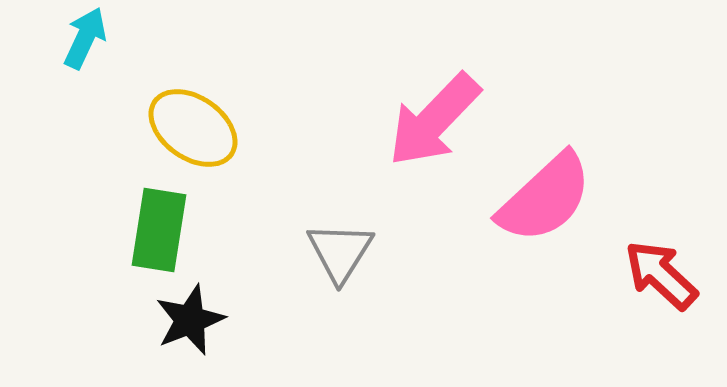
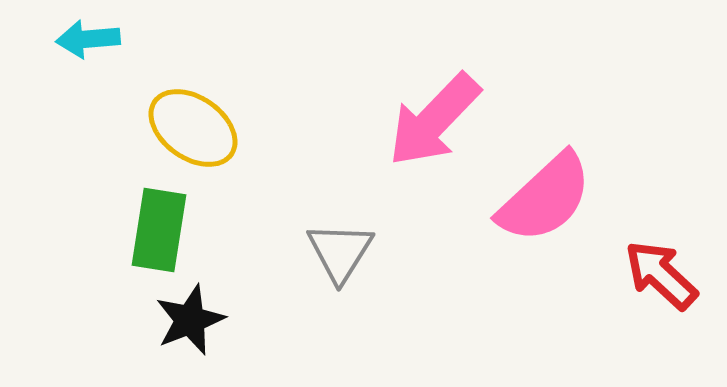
cyan arrow: moved 3 px right, 1 px down; rotated 120 degrees counterclockwise
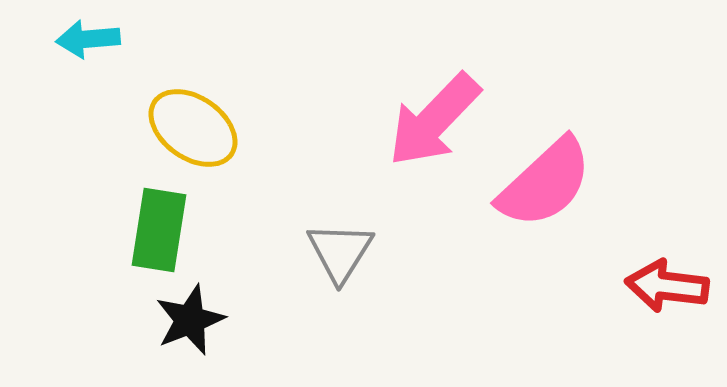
pink semicircle: moved 15 px up
red arrow: moved 6 px right, 11 px down; rotated 36 degrees counterclockwise
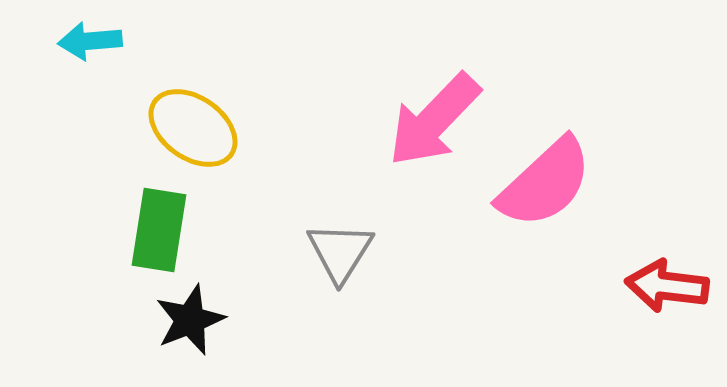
cyan arrow: moved 2 px right, 2 px down
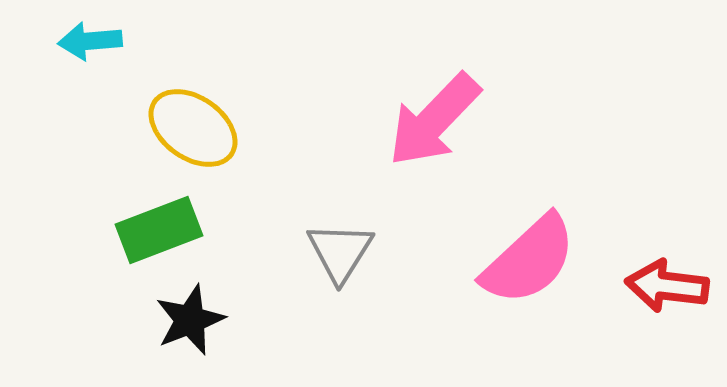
pink semicircle: moved 16 px left, 77 px down
green rectangle: rotated 60 degrees clockwise
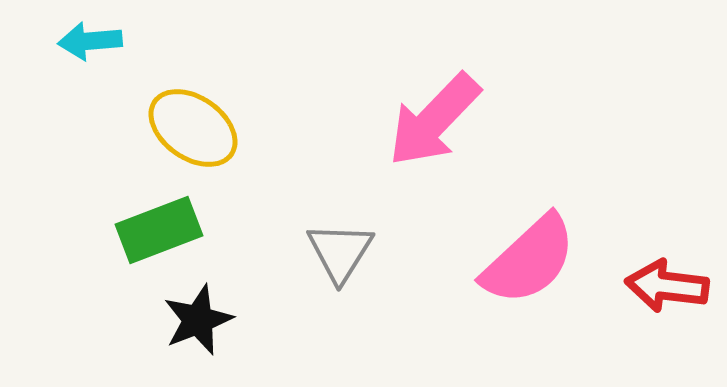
black star: moved 8 px right
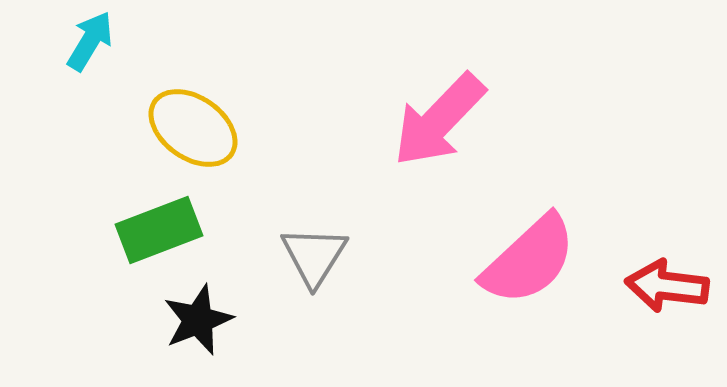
cyan arrow: rotated 126 degrees clockwise
pink arrow: moved 5 px right
gray triangle: moved 26 px left, 4 px down
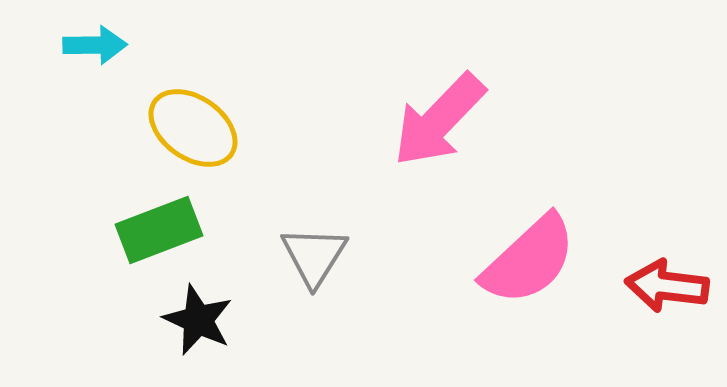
cyan arrow: moved 5 px right, 4 px down; rotated 58 degrees clockwise
black star: rotated 26 degrees counterclockwise
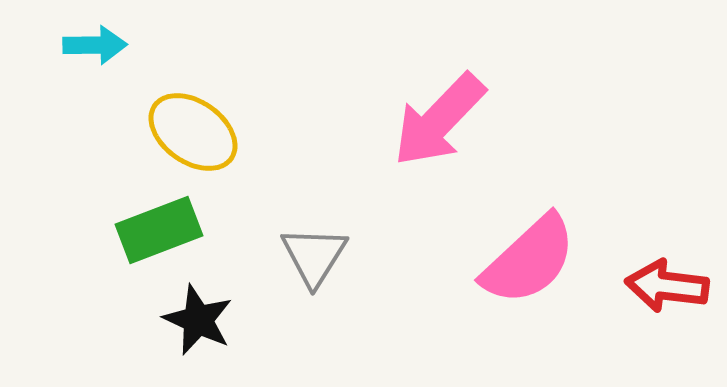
yellow ellipse: moved 4 px down
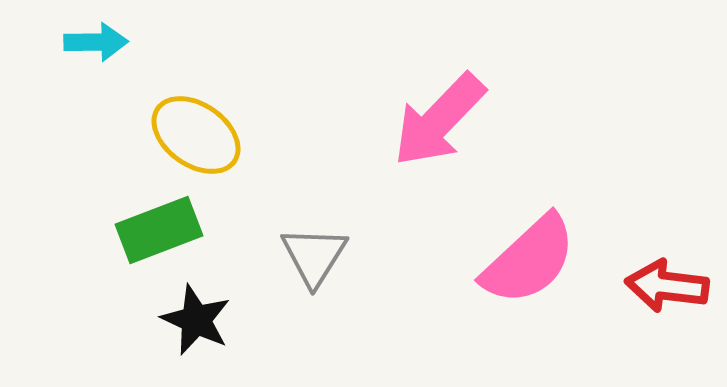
cyan arrow: moved 1 px right, 3 px up
yellow ellipse: moved 3 px right, 3 px down
black star: moved 2 px left
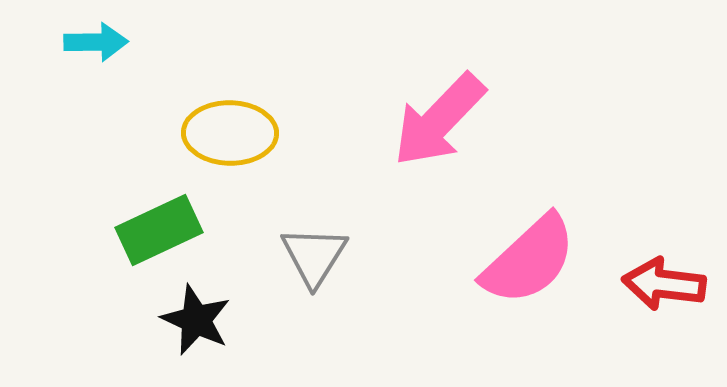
yellow ellipse: moved 34 px right, 2 px up; rotated 34 degrees counterclockwise
green rectangle: rotated 4 degrees counterclockwise
red arrow: moved 3 px left, 2 px up
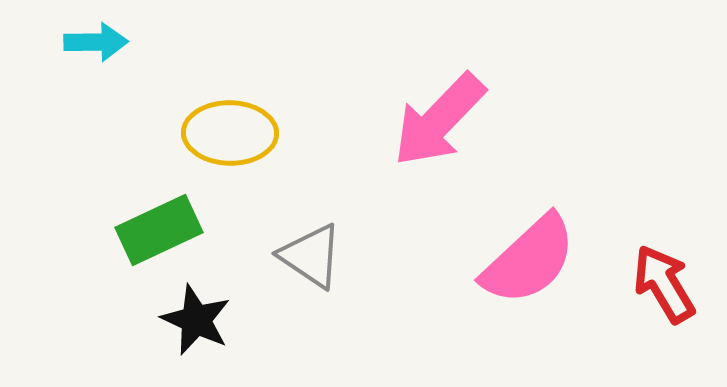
gray triangle: moved 3 px left; rotated 28 degrees counterclockwise
red arrow: rotated 52 degrees clockwise
